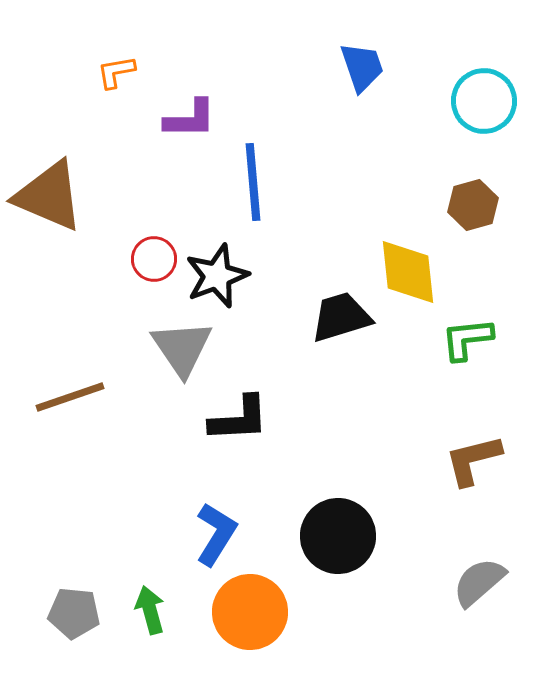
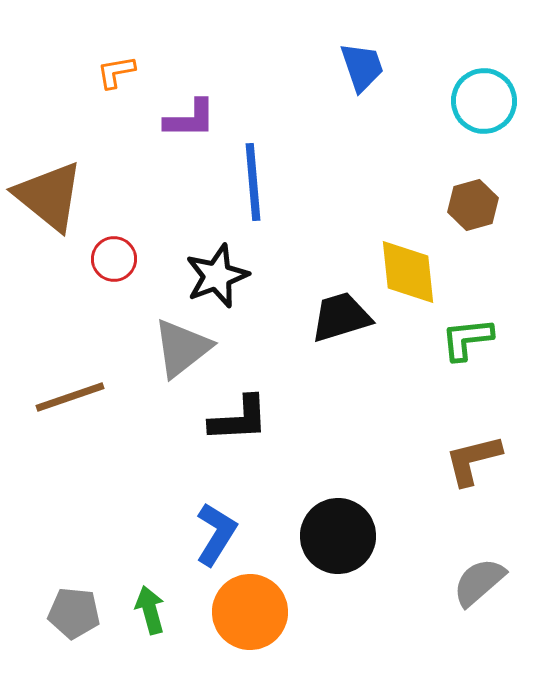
brown triangle: rotated 16 degrees clockwise
red circle: moved 40 px left
gray triangle: rotated 26 degrees clockwise
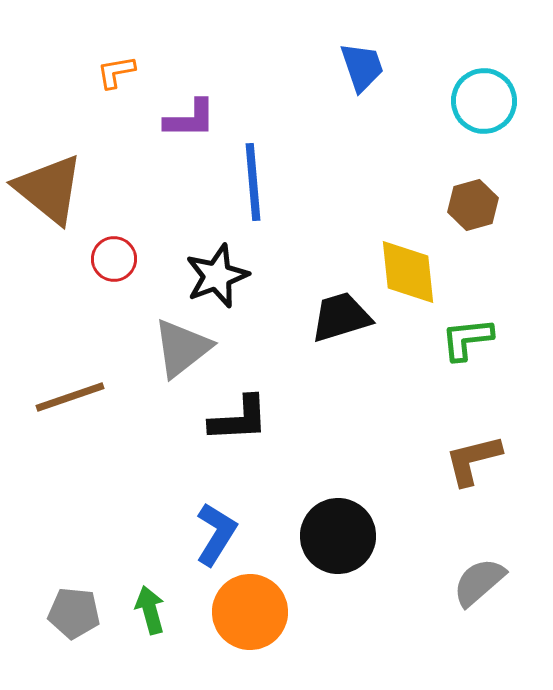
brown triangle: moved 7 px up
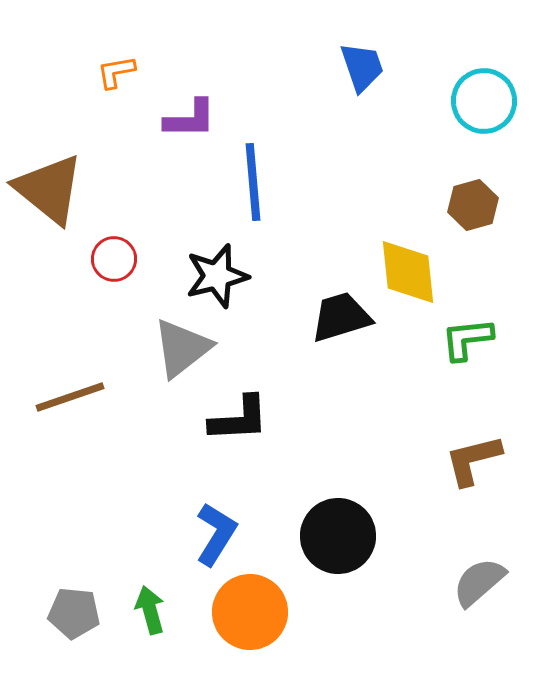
black star: rotated 6 degrees clockwise
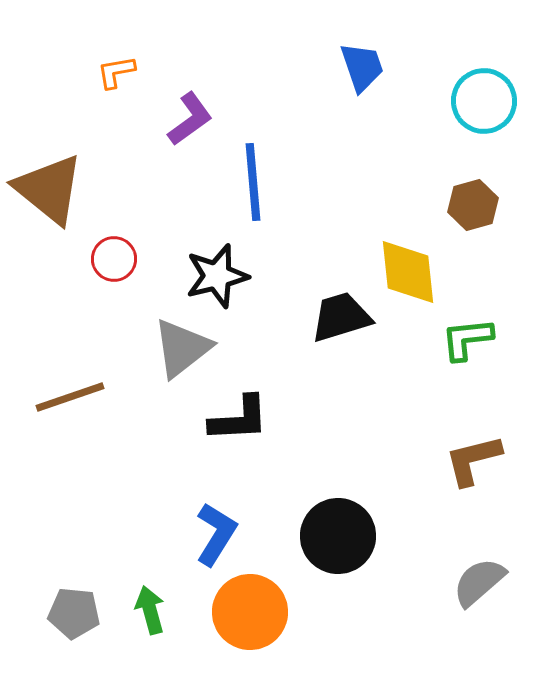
purple L-shape: rotated 36 degrees counterclockwise
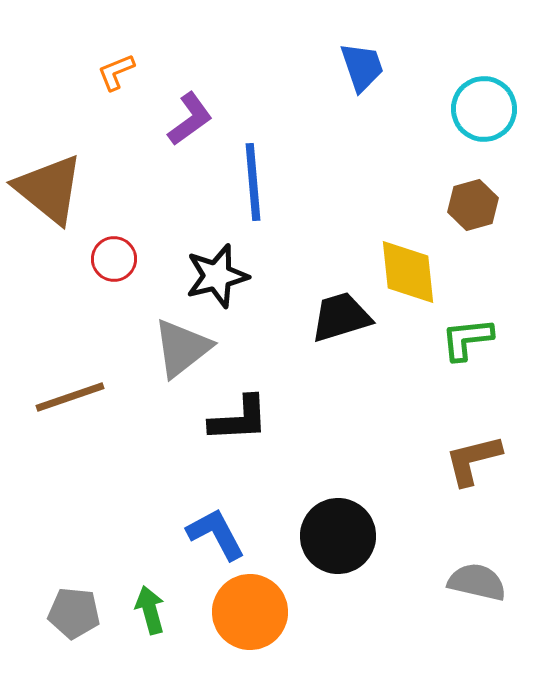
orange L-shape: rotated 12 degrees counterclockwise
cyan circle: moved 8 px down
blue L-shape: rotated 60 degrees counterclockwise
gray semicircle: moved 2 px left; rotated 54 degrees clockwise
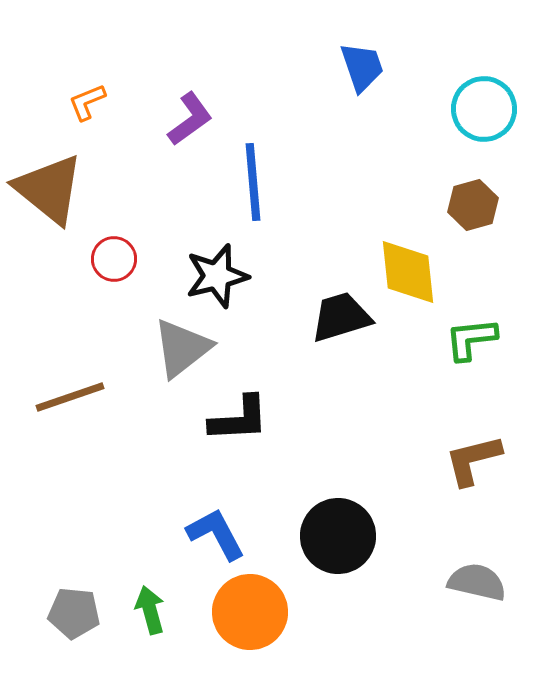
orange L-shape: moved 29 px left, 30 px down
green L-shape: moved 4 px right
